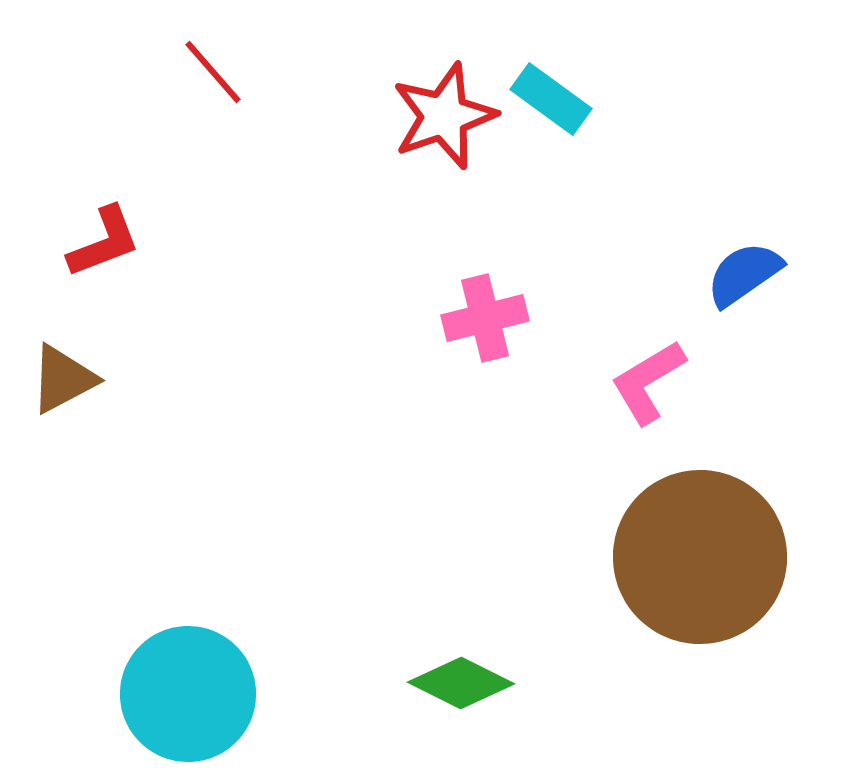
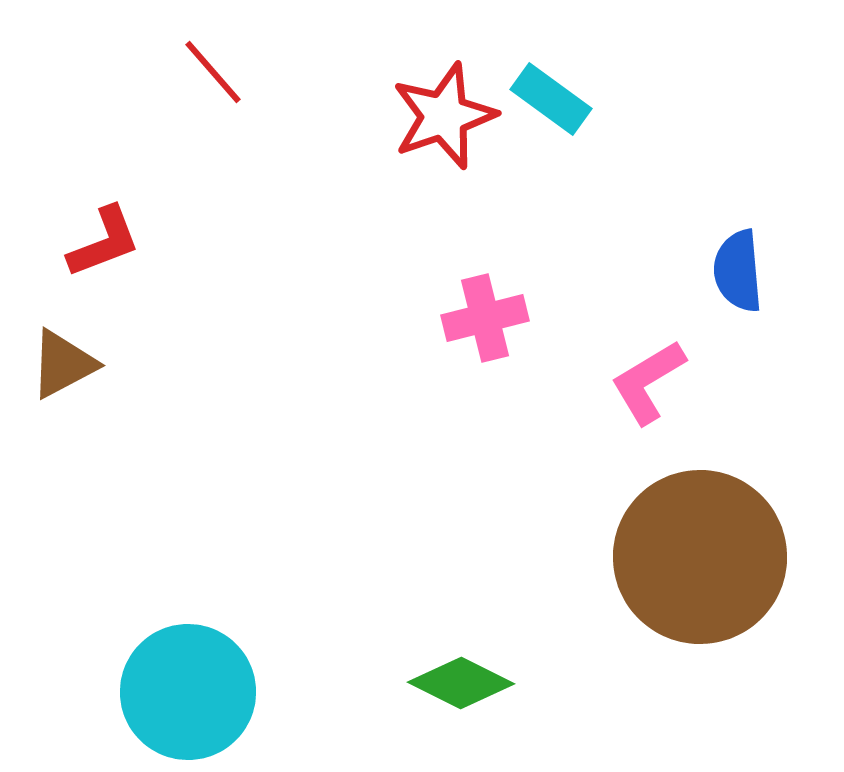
blue semicircle: moved 6 px left, 3 px up; rotated 60 degrees counterclockwise
brown triangle: moved 15 px up
cyan circle: moved 2 px up
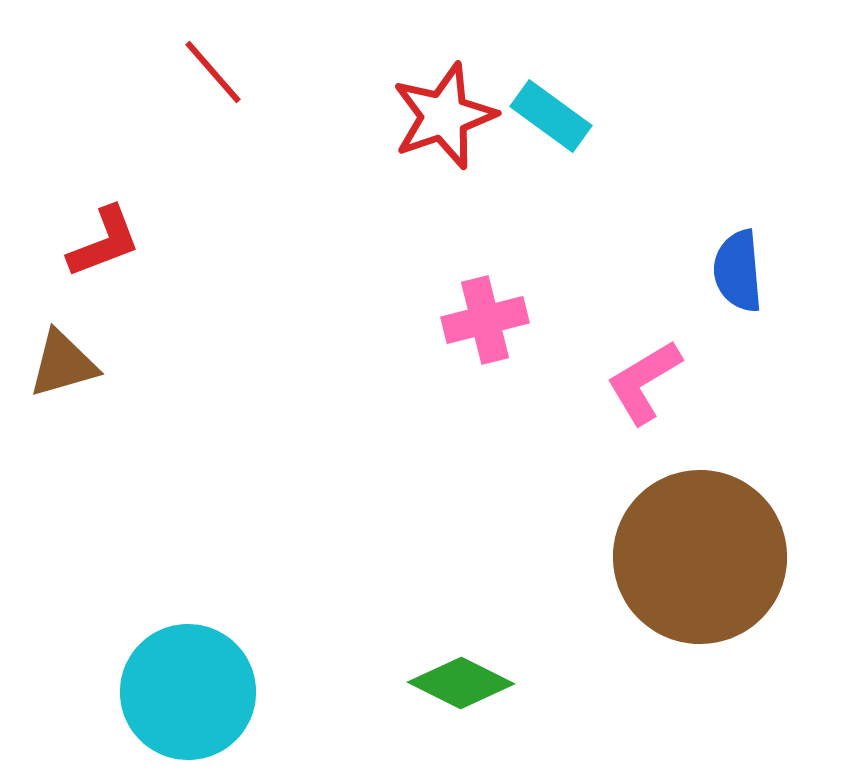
cyan rectangle: moved 17 px down
pink cross: moved 2 px down
brown triangle: rotated 12 degrees clockwise
pink L-shape: moved 4 px left
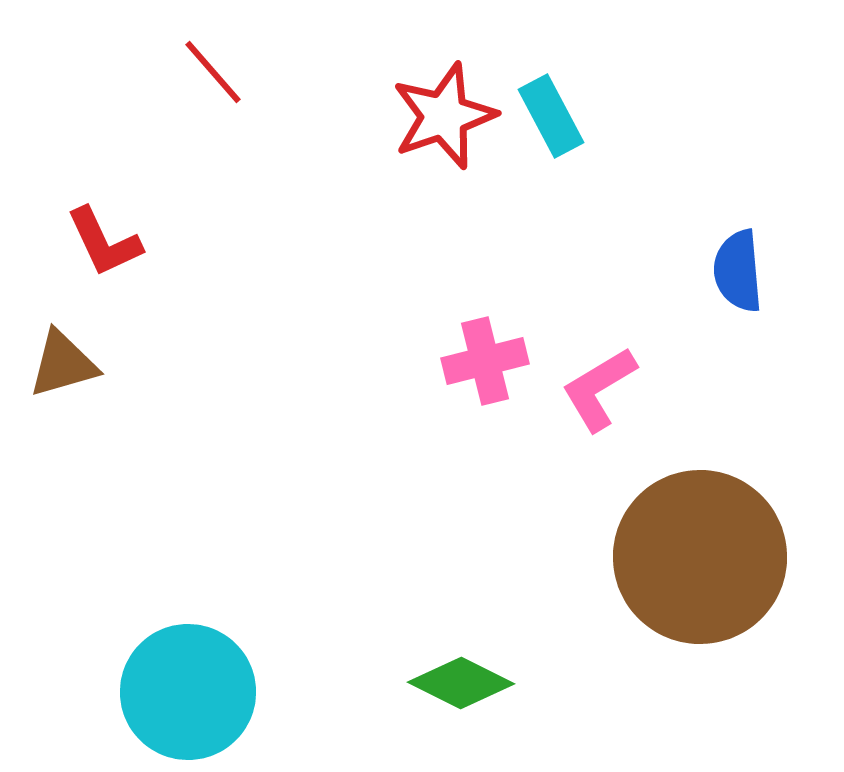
cyan rectangle: rotated 26 degrees clockwise
red L-shape: rotated 86 degrees clockwise
pink cross: moved 41 px down
pink L-shape: moved 45 px left, 7 px down
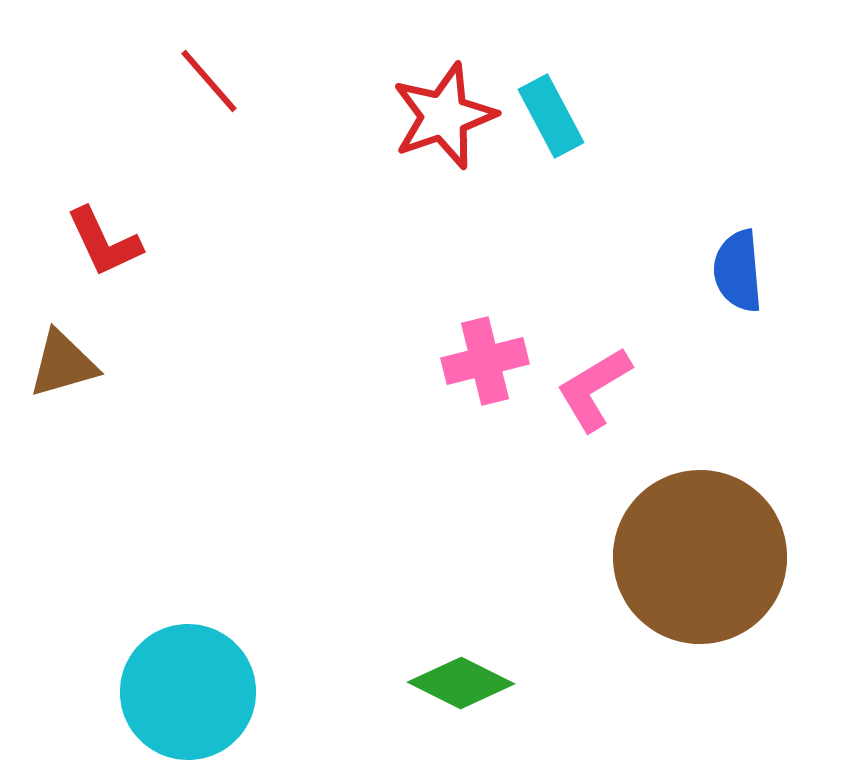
red line: moved 4 px left, 9 px down
pink L-shape: moved 5 px left
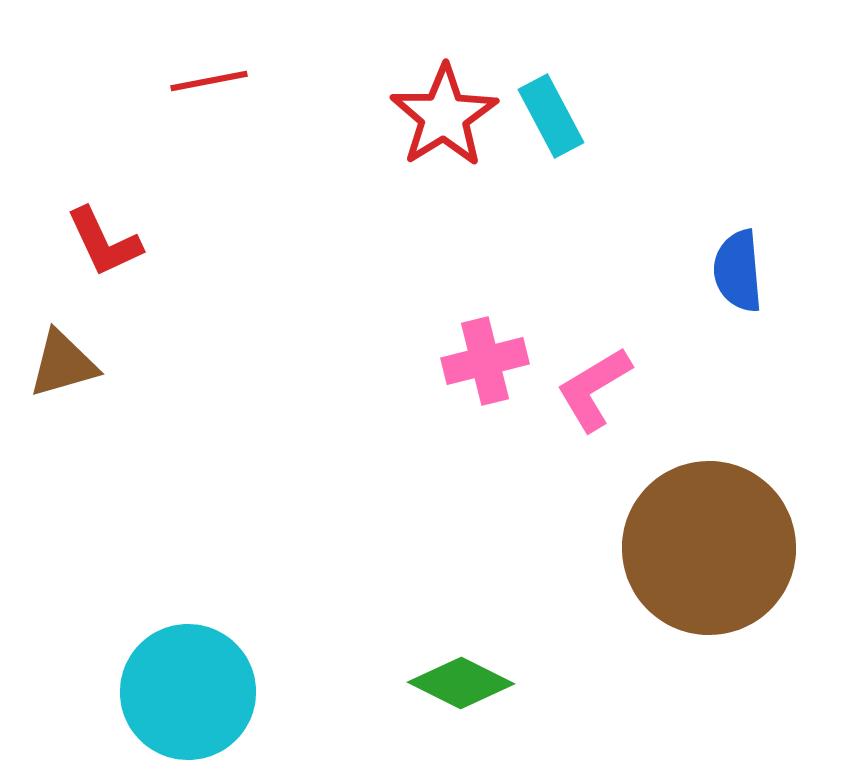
red line: rotated 60 degrees counterclockwise
red star: rotated 13 degrees counterclockwise
brown circle: moved 9 px right, 9 px up
